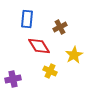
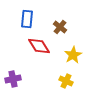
brown cross: rotated 24 degrees counterclockwise
yellow star: moved 1 px left
yellow cross: moved 16 px right, 10 px down
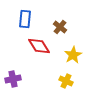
blue rectangle: moved 2 px left
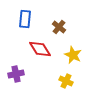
brown cross: moved 1 px left
red diamond: moved 1 px right, 3 px down
yellow star: rotated 18 degrees counterclockwise
purple cross: moved 3 px right, 5 px up
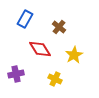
blue rectangle: rotated 24 degrees clockwise
yellow star: moved 1 px right; rotated 18 degrees clockwise
yellow cross: moved 11 px left, 2 px up
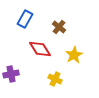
purple cross: moved 5 px left
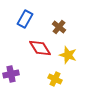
red diamond: moved 1 px up
yellow star: moved 6 px left; rotated 24 degrees counterclockwise
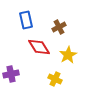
blue rectangle: moved 1 px right, 1 px down; rotated 42 degrees counterclockwise
brown cross: rotated 24 degrees clockwise
red diamond: moved 1 px left, 1 px up
yellow star: rotated 24 degrees clockwise
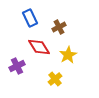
blue rectangle: moved 4 px right, 2 px up; rotated 12 degrees counterclockwise
purple cross: moved 6 px right, 8 px up; rotated 14 degrees counterclockwise
yellow cross: rotated 24 degrees clockwise
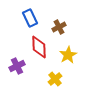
red diamond: rotated 30 degrees clockwise
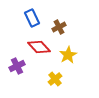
blue rectangle: moved 2 px right
red diamond: rotated 40 degrees counterclockwise
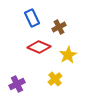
red diamond: rotated 25 degrees counterclockwise
purple cross: moved 18 px down
